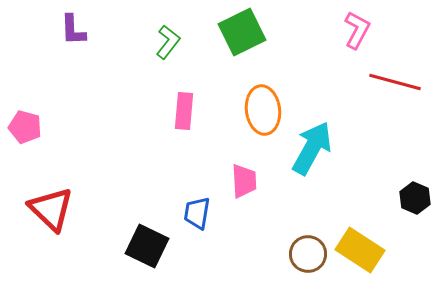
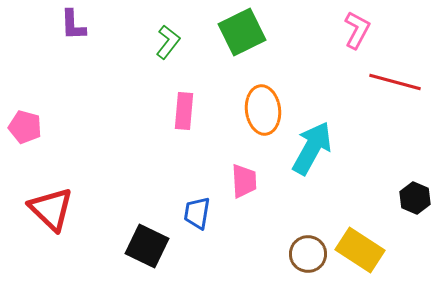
purple L-shape: moved 5 px up
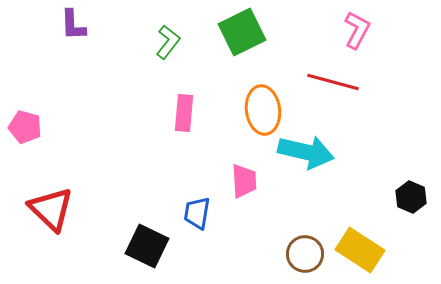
red line: moved 62 px left
pink rectangle: moved 2 px down
cyan arrow: moved 6 px left, 4 px down; rotated 74 degrees clockwise
black hexagon: moved 4 px left, 1 px up
brown circle: moved 3 px left
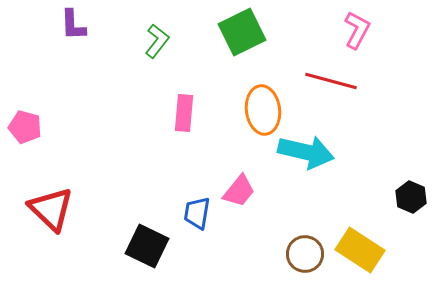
green L-shape: moved 11 px left, 1 px up
red line: moved 2 px left, 1 px up
pink trapezoid: moved 5 px left, 10 px down; rotated 42 degrees clockwise
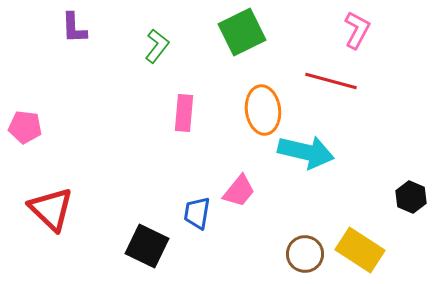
purple L-shape: moved 1 px right, 3 px down
green L-shape: moved 5 px down
pink pentagon: rotated 8 degrees counterclockwise
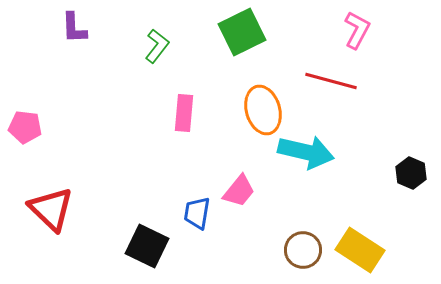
orange ellipse: rotated 9 degrees counterclockwise
black hexagon: moved 24 px up
brown circle: moved 2 px left, 4 px up
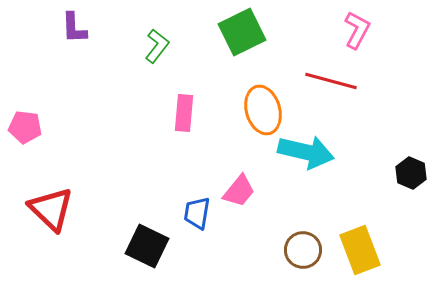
yellow rectangle: rotated 36 degrees clockwise
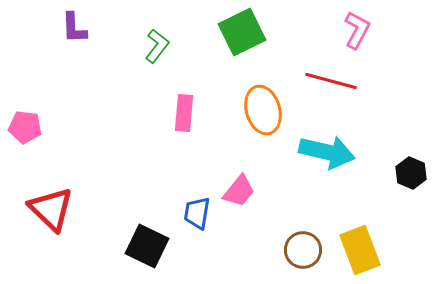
cyan arrow: moved 21 px right
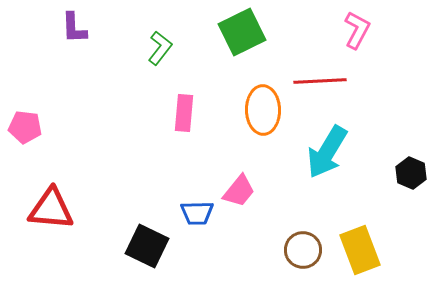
green L-shape: moved 3 px right, 2 px down
red line: moved 11 px left; rotated 18 degrees counterclockwise
orange ellipse: rotated 15 degrees clockwise
cyan arrow: rotated 108 degrees clockwise
red triangle: rotated 39 degrees counterclockwise
blue trapezoid: rotated 100 degrees counterclockwise
